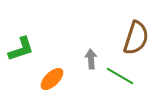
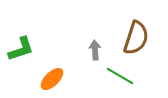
gray arrow: moved 4 px right, 9 px up
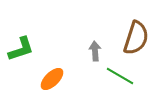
gray arrow: moved 1 px down
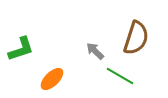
gray arrow: rotated 42 degrees counterclockwise
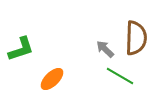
brown semicircle: rotated 16 degrees counterclockwise
gray arrow: moved 10 px right, 2 px up
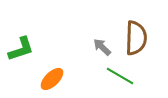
gray arrow: moved 3 px left, 2 px up
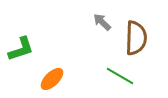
gray arrow: moved 25 px up
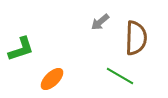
gray arrow: moved 2 px left; rotated 84 degrees counterclockwise
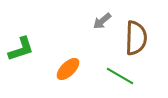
gray arrow: moved 2 px right, 1 px up
orange ellipse: moved 16 px right, 10 px up
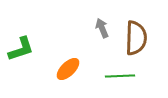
gray arrow: moved 7 px down; rotated 108 degrees clockwise
green line: rotated 32 degrees counterclockwise
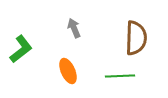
gray arrow: moved 28 px left
green L-shape: rotated 20 degrees counterclockwise
orange ellipse: moved 2 px down; rotated 70 degrees counterclockwise
